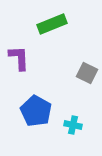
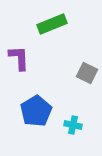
blue pentagon: rotated 12 degrees clockwise
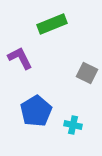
purple L-shape: moved 1 px right; rotated 24 degrees counterclockwise
